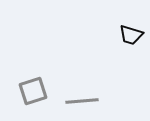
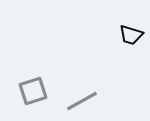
gray line: rotated 24 degrees counterclockwise
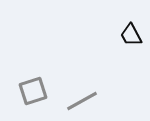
black trapezoid: rotated 45 degrees clockwise
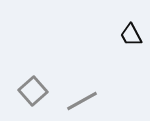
gray square: rotated 24 degrees counterclockwise
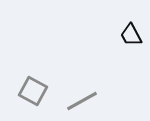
gray square: rotated 20 degrees counterclockwise
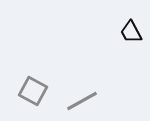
black trapezoid: moved 3 px up
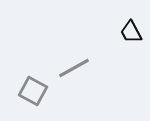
gray line: moved 8 px left, 33 px up
